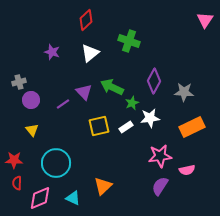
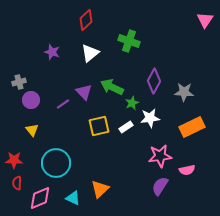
orange triangle: moved 3 px left, 3 px down
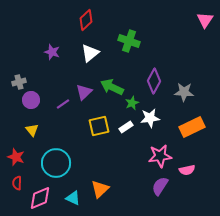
purple triangle: rotated 30 degrees clockwise
red star: moved 2 px right, 3 px up; rotated 18 degrees clockwise
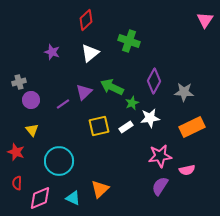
red star: moved 5 px up
cyan circle: moved 3 px right, 2 px up
